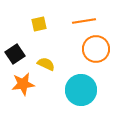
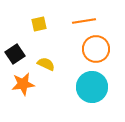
cyan circle: moved 11 px right, 3 px up
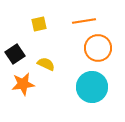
orange circle: moved 2 px right, 1 px up
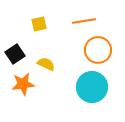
orange circle: moved 2 px down
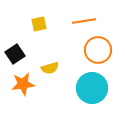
yellow semicircle: moved 4 px right, 4 px down; rotated 138 degrees clockwise
cyan circle: moved 1 px down
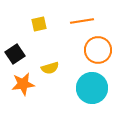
orange line: moved 2 px left
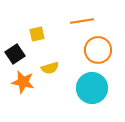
yellow square: moved 2 px left, 10 px down
orange star: moved 2 px up; rotated 20 degrees clockwise
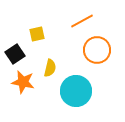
orange line: rotated 20 degrees counterclockwise
orange circle: moved 1 px left
yellow semicircle: rotated 60 degrees counterclockwise
cyan circle: moved 16 px left, 3 px down
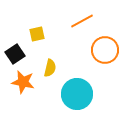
orange circle: moved 8 px right
cyan circle: moved 1 px right, 3 px down
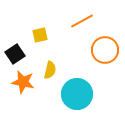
yellow square: moved 3 px right, 1 px down
yellow semicircle: moved 2 px down
